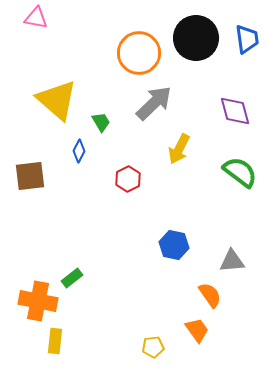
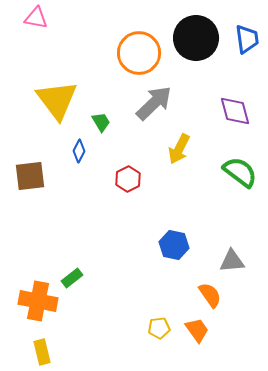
yellow triangle: rotated 12 degrees clockwise
yellow rectangle: moved 13 px left, 11 px down; rotated 20 degrees counterclockwise
yellow pentagon: moved 6 px right, 19 px up
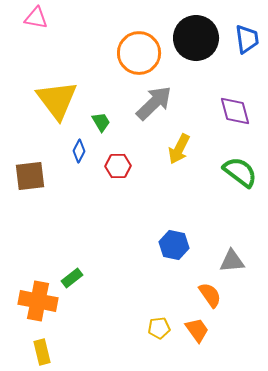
red hexagon: moved 10 px left, 13 px up; rotated 25 degrees clockwise
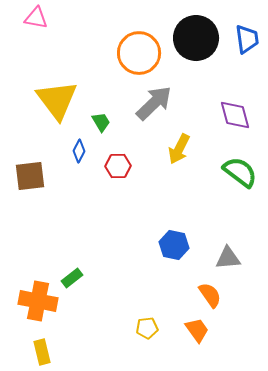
purple diamond: moved 4 px down
gray triangle: moved 4 px left, 3 px up
yellow pentagon: moved 12 px left
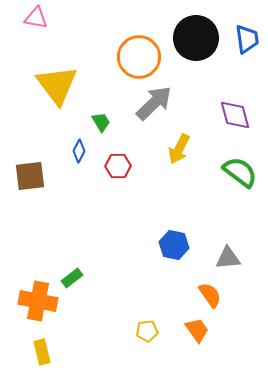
orange circle: moved 4 px down
yellow triangle: moved 15 px up
yellow pentagon: moved 3 px down
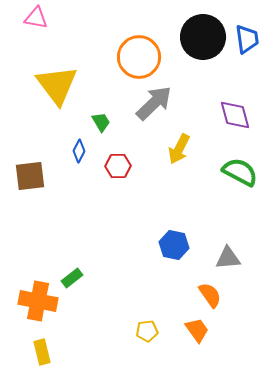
black circle: moved 7 px right, 1 px up
green semicircle: rotated 9 degrees counterclockwise
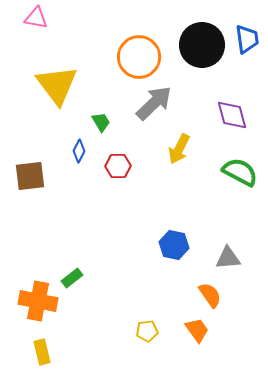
black circle: moved 1 px left, 8 px down
purple diamond: moved 3 px left
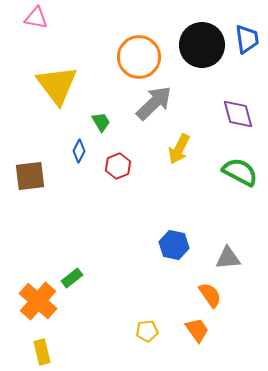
purple diamond: moved 6 px right, 1 px up
red hexagon: rotated 20 degrees counterclockwise
orange cross: rotated 30 degrees clockwise
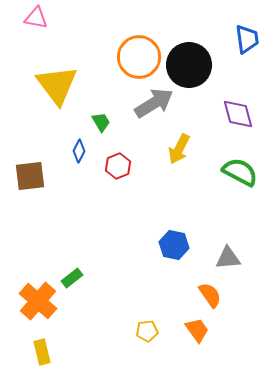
black circle: moved 13 px left, 20 px down
gray arrow: rotated 12 degrees clockwise
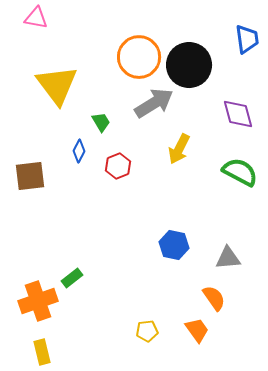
orange semicircle: moved 4 px right, 3 px down
orange cross: rotated 30 degrees clockwise
